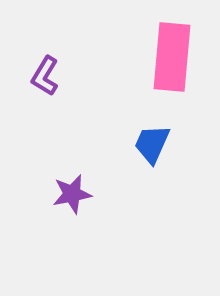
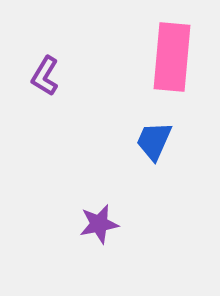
blue trapezoid: moved 2 px right, 3 px up
purple star: moved 27 px right, 30 px down
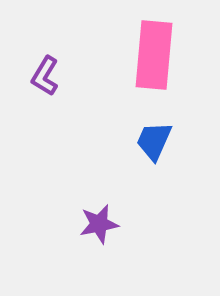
pink rectangle: moved 18 px left, 2 px up
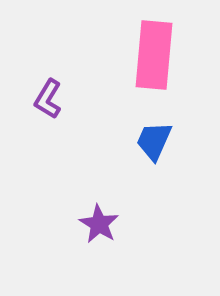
purple L-shape: moved 3 px right, 23 px down
purple star: rotated 30 degrees counterclockwise
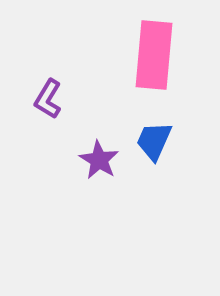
purple star: moved 64 px up
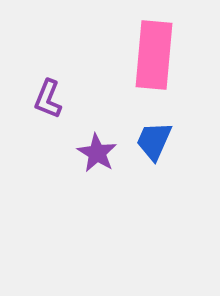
purple L-shape: rotated 9 degrees counterclockwise
purple star: moved 2 px left, 7 px up
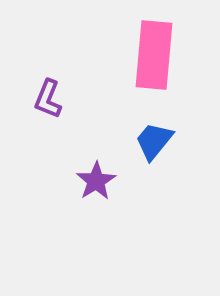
blue trapezoid: rotated 15 degrees clockwise
purple star: moved 1 px left, 28 px down; rotated 9 degrees clockwise
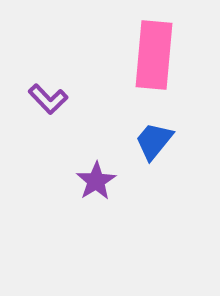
purple L-shape: rotated 66 degrees counterclockwise
